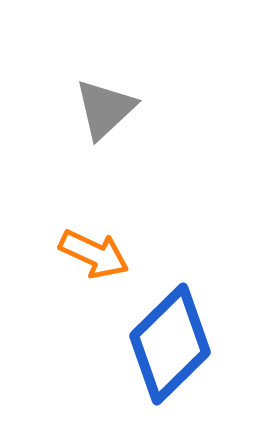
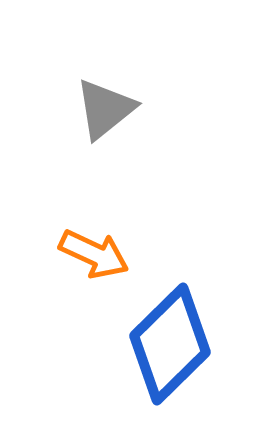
gray triangle: rotated 4 degrees clockwise
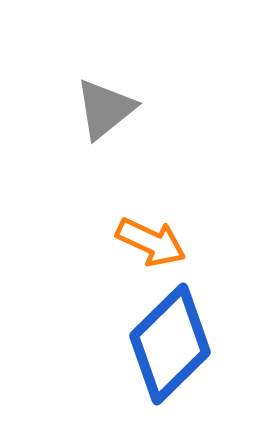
orange arrow: moved 57 px right, 12 px up
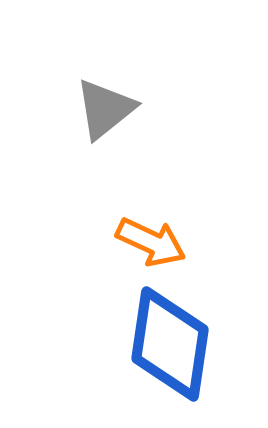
blue diamond: rotated 37 degrees counterclockwise
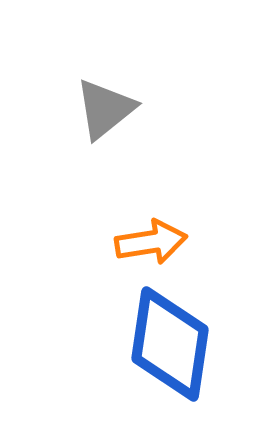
orange arrow: rotated 34 degrees counterclockwise
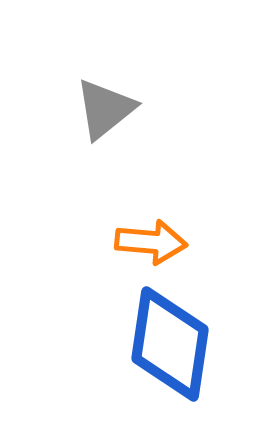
orange arrow: rotated 14 degrees clockwise
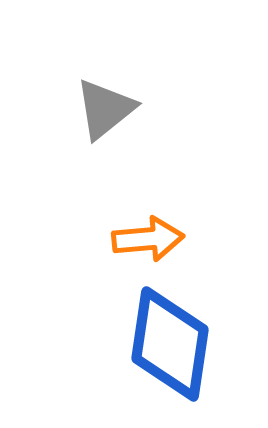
orange arrow: moved 3 px left, 3 px up; rotated 10 degrees counterclockwise
